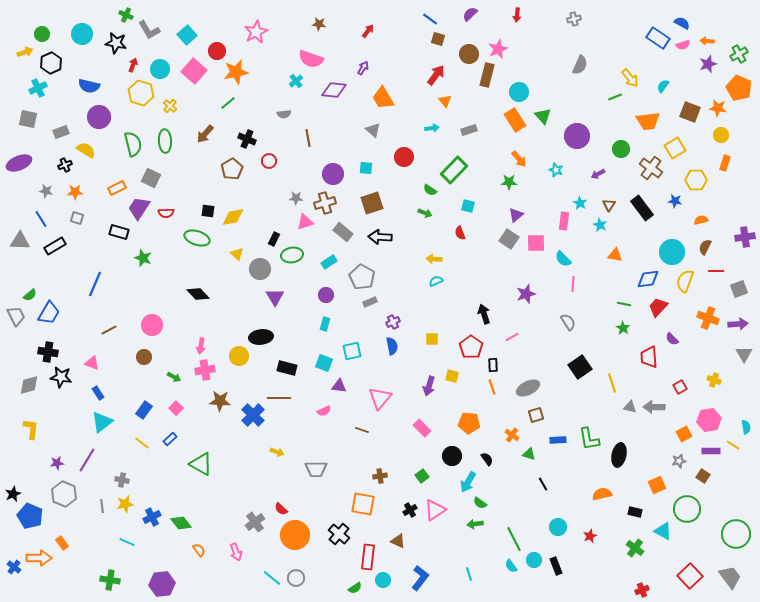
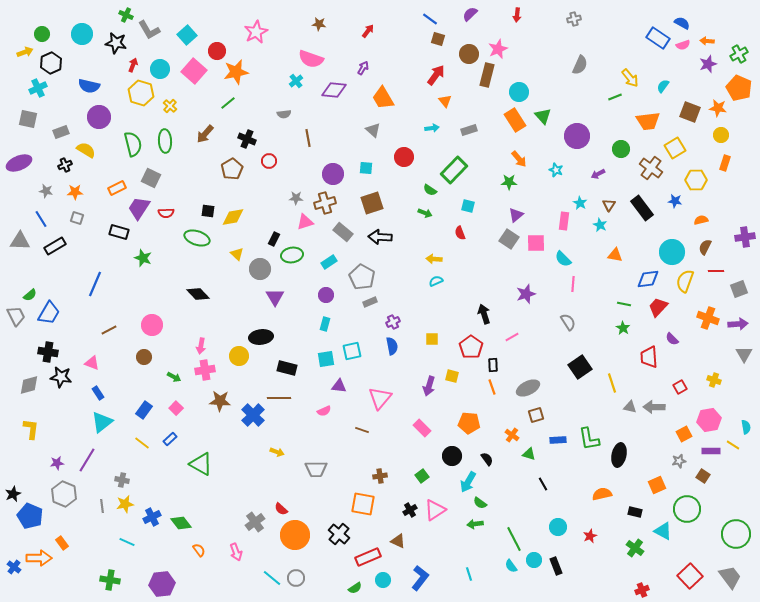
cyan square at (324, 363): moved 2 px right, 4 px up; rotated 30 degrees counterclockwise
red rectangle at (368, 557): rotated 60 degrees clockwise
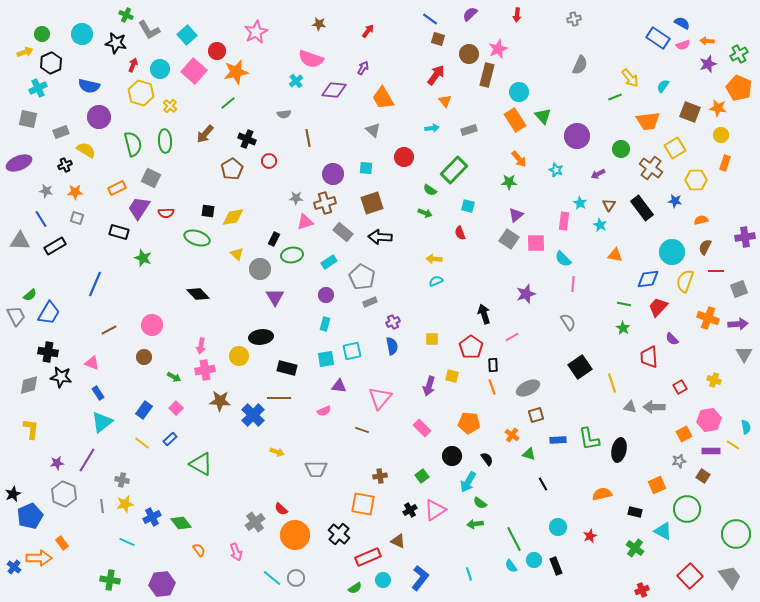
black ellipse at (619, 455): moved 5 px up
blue pentagon at (30, 516): rotated 25 degrees clockwise
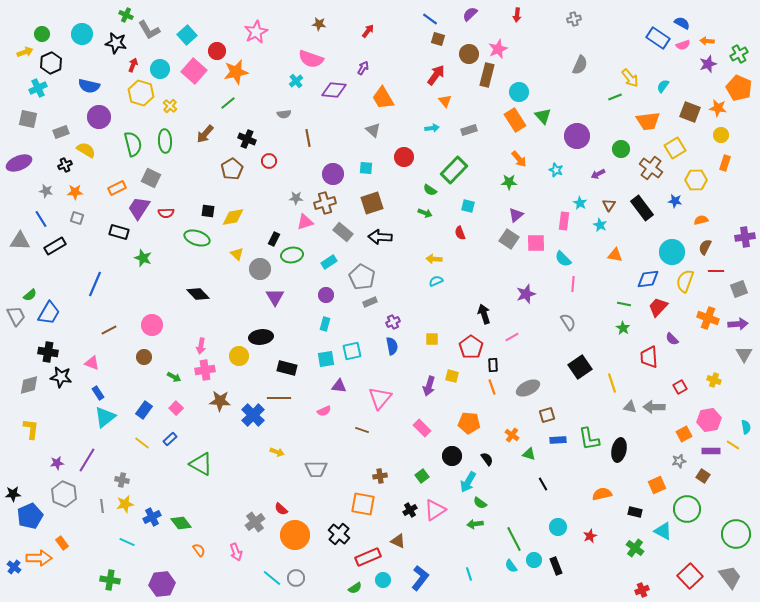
brown square at (536, 415): moved 11 px right
cyan triangle at (102, 422): moved 3 px right, 5 px up
black star at (13, 494): rotated 21 degrees clockwise
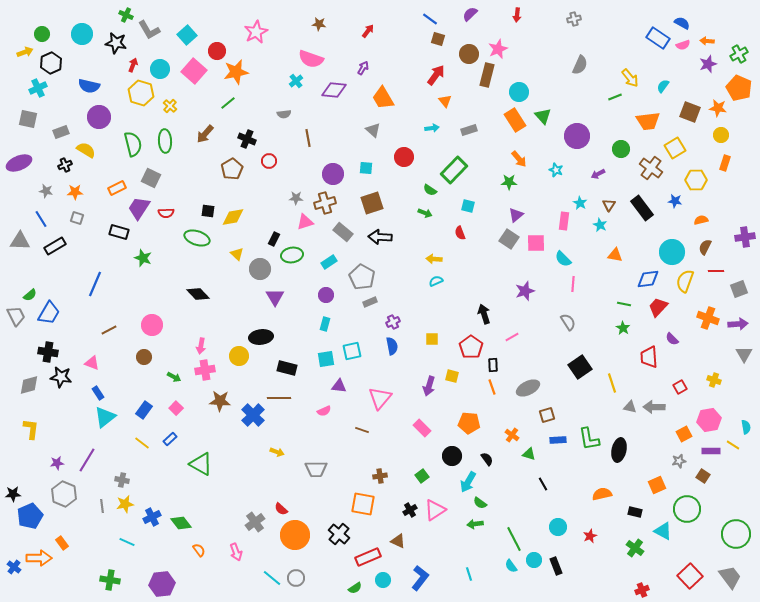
purple star at (526, 294): moved 1 px left, 3 px up
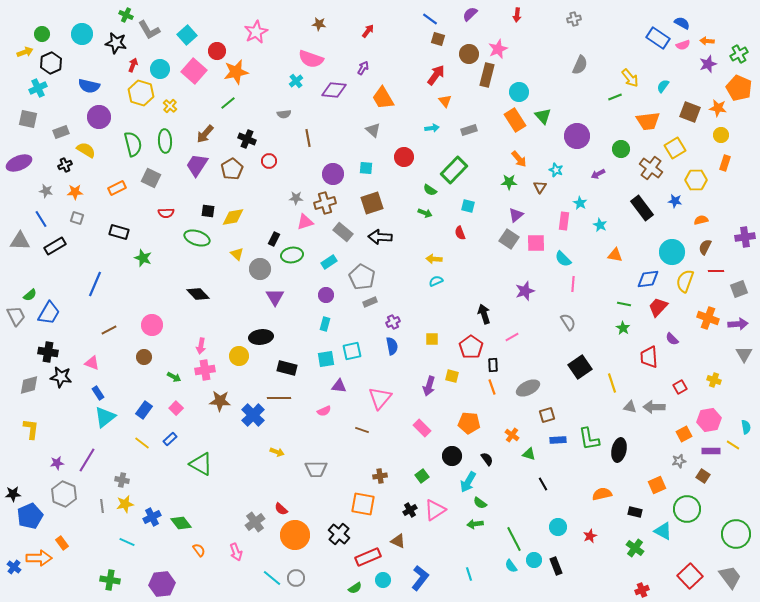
brown triangle at (609, 205): moved 69 px left, 18 px up
purple trapezoid at (139, 208): moved 58 px right, 43 px up
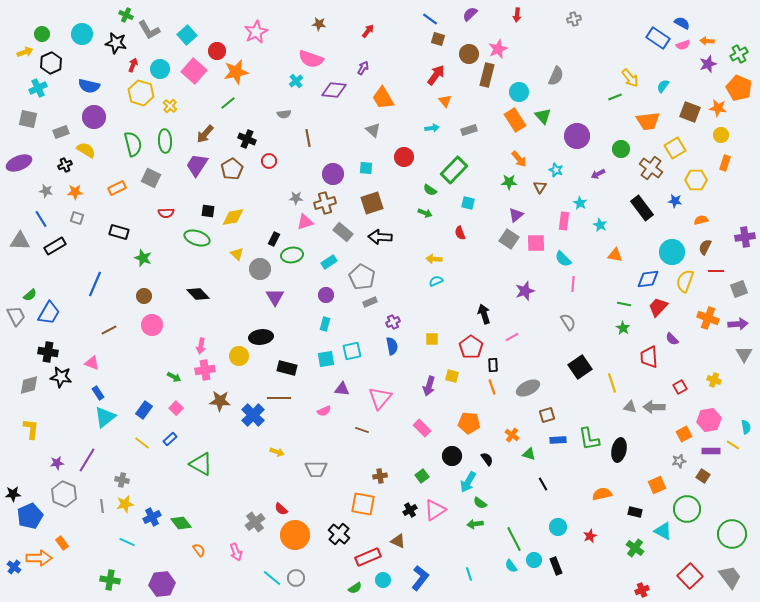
gray semicircle at (580, 65): moved 24 px left, 11 px down
purple circle at (99, 117): moved 5 px left
cyan square at (468, 206): moved 3 px up
brown circle at (144, 357): moved 61 px up
purple triangle at (339, 386): moved 3 px right, 3 px down
green circle at (736, 534): moved 4 px left
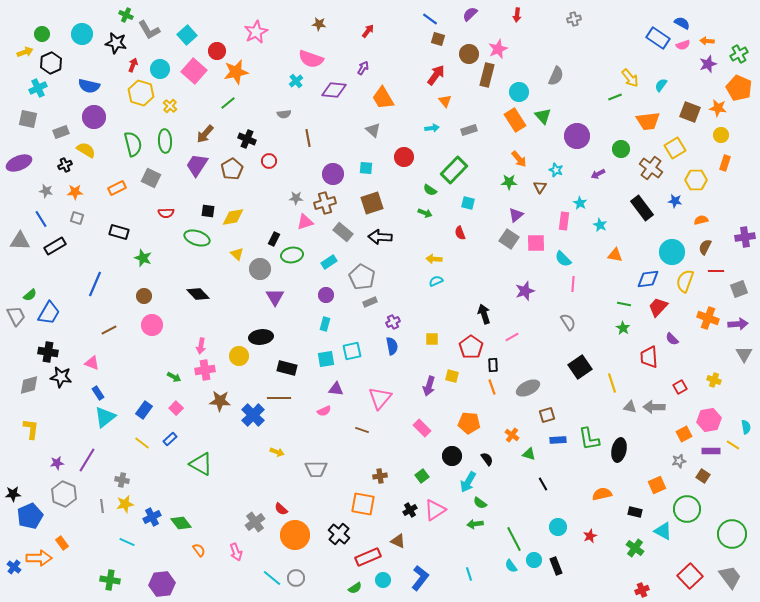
cyan semicircle at (663, 86): moved 2 px left, 1 px up
purple triangle at (342, 389): moved 6 px left
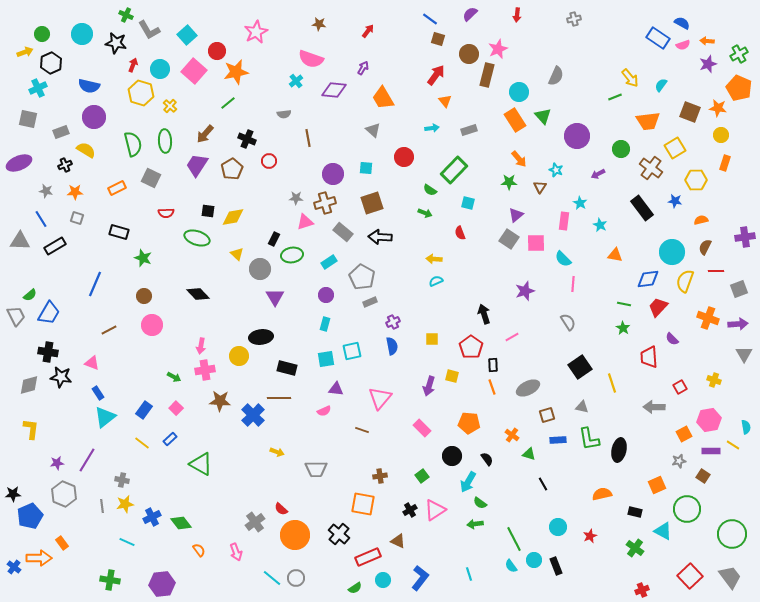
gray triangle at (630, 407): moved 48 px left
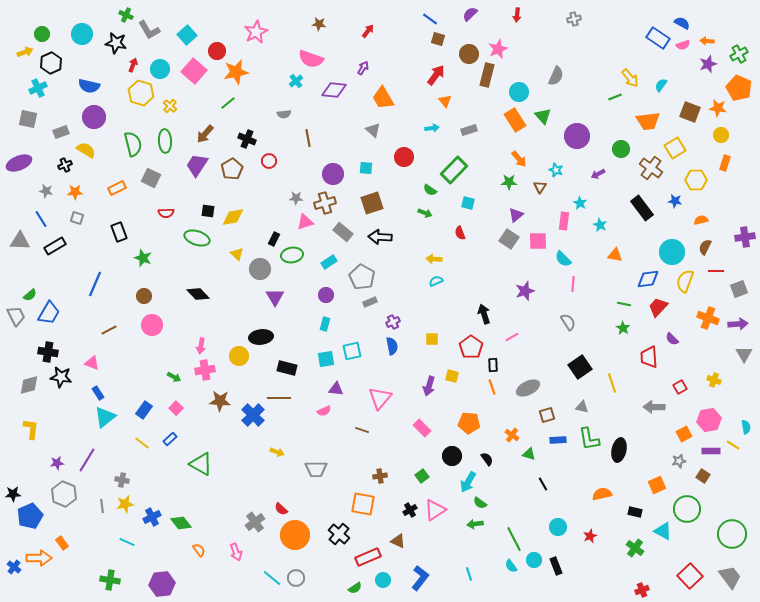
black rectangle at (119, 232): rotated 54 degrees clockwise
pink square at (536, 243): moved 2 px right, 2 px up
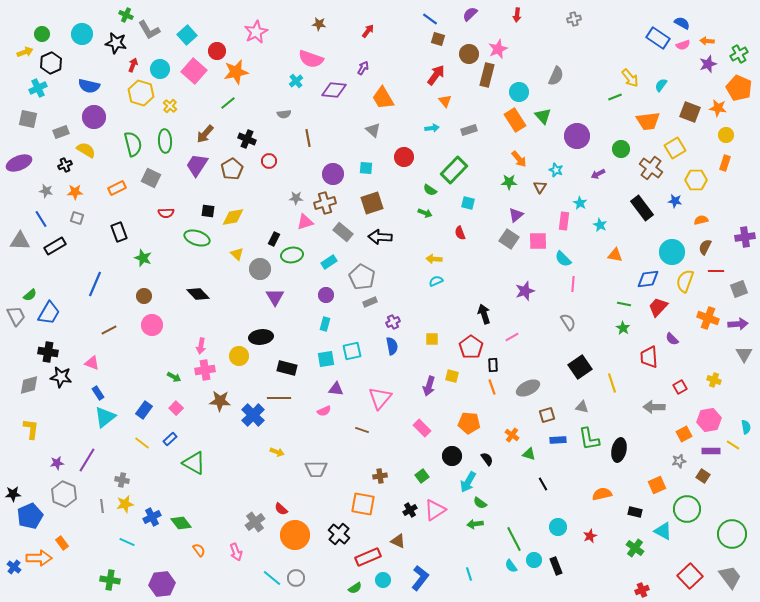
yellow circle at (721, 135): moved 5 px right
green triangle at (201, 464): moved 7 px left, 1 px up
